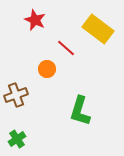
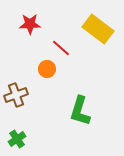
red star: moved 5 px left, 4 px down; rotated 25 degrees counterclockwise
red line: moved 5 px left
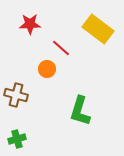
brown cross: rotated 35 degrees clockwise
green cross: rotated 18 degrees clockwise
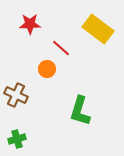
brown cross: rotated 10 degrees clockwise
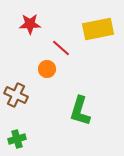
yellow rectangle: rotated 48 degrees counterclockwise
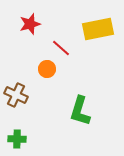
red star: rotated 15 degrees counterclockwise
green cross: rotated 18 degrees clockwise
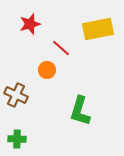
orange circle: moved 1 px down
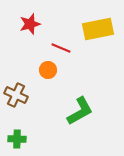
red line: rotated 18 degrees counterclockwise
orange circle: moved 1 px right
green L-shape: rotated 136 degrees counterclockwise
